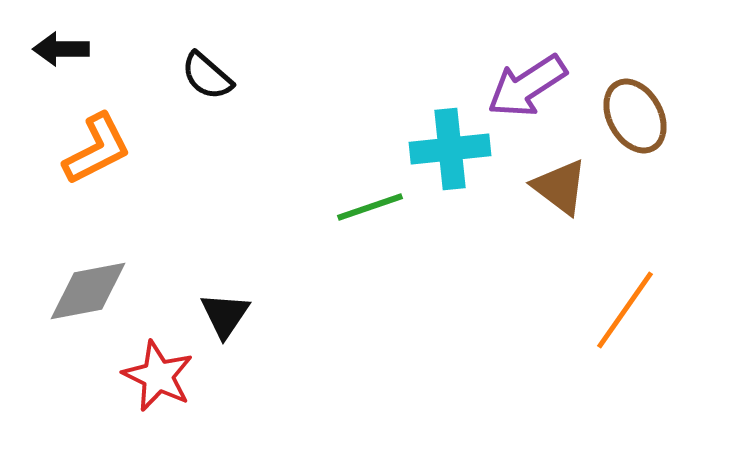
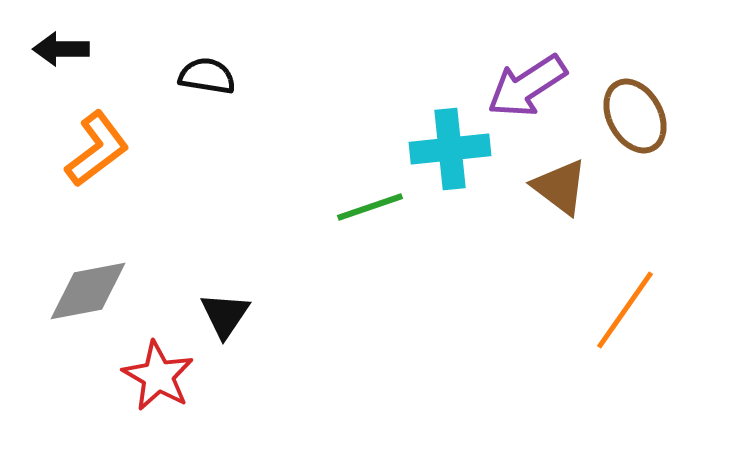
black semicircle: rotated 148 degrees clockwise
orange L-shape: rotated 10 degrees counterclockwise
red star: rotated 4 degrees clockwise
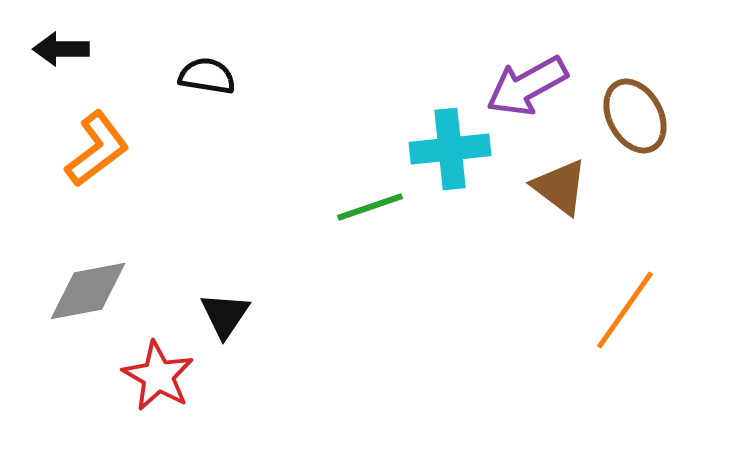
purple arrow: rotated 4 degrees clockwise
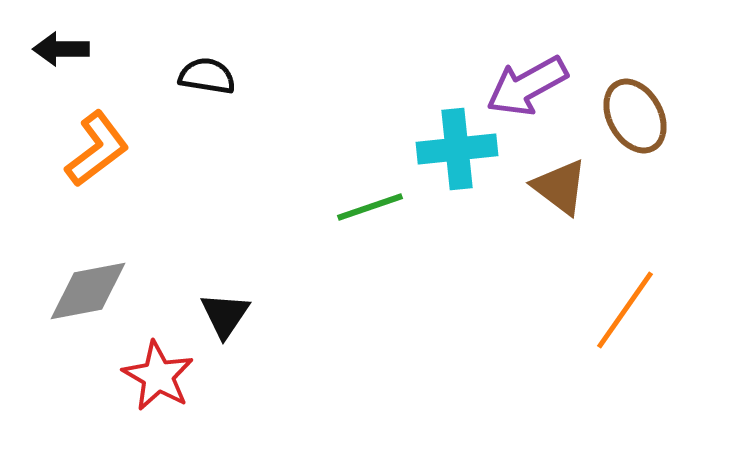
cyan cross: moved 7 px right
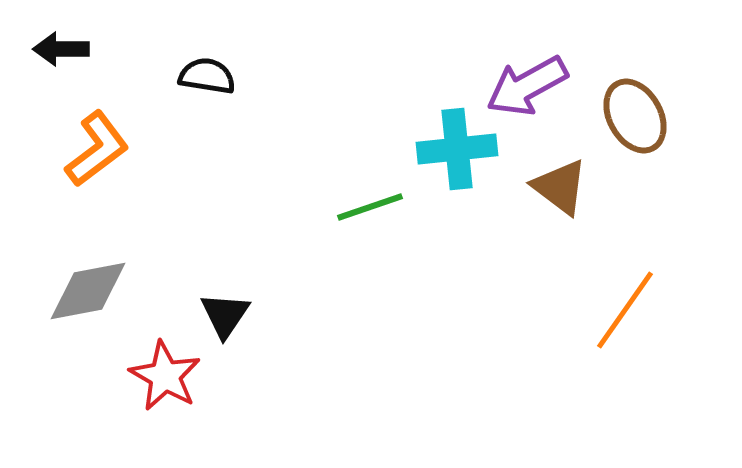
red star: moved 7 px right
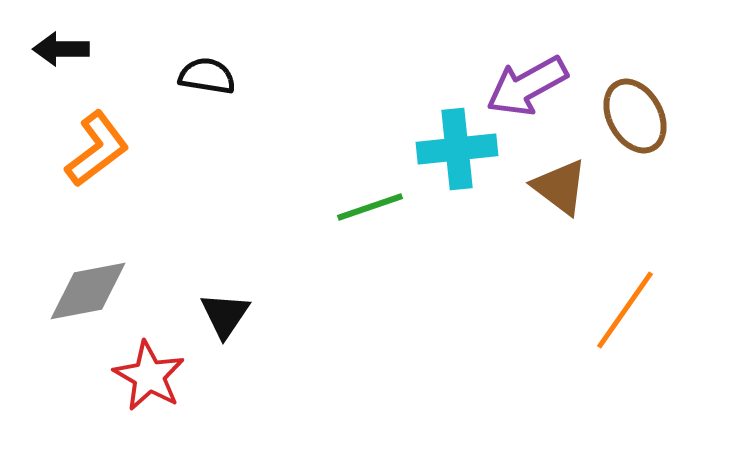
red star: moved 16 px left
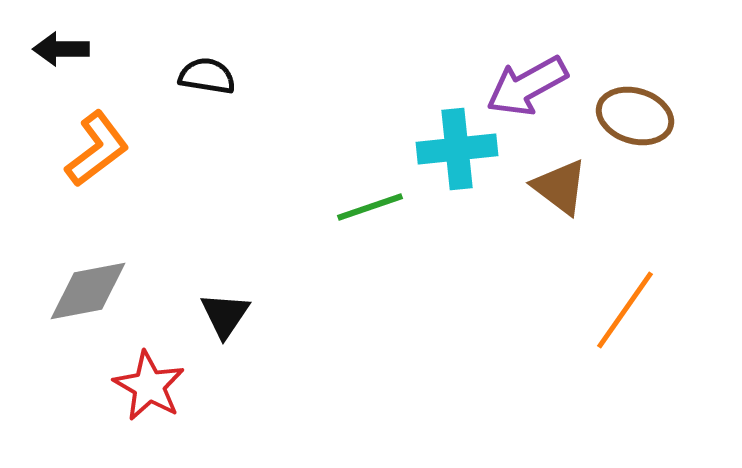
brown ellipse: rotated 44 degrees counterclockwise
red star: moved 10 px down
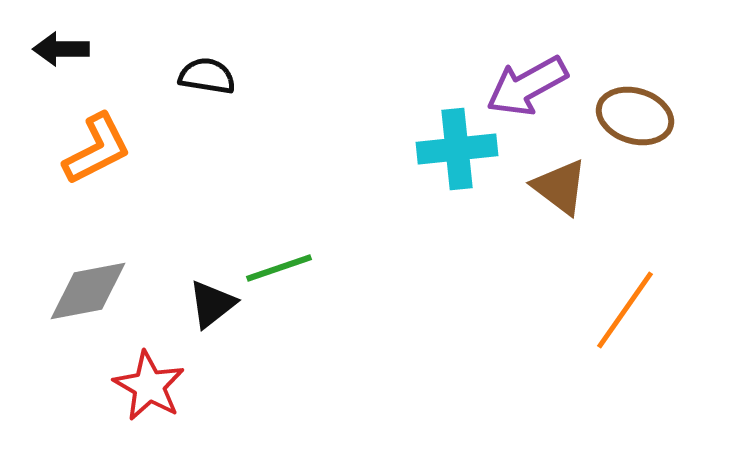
orange L-shape: rotated 10 degrees clockwise
green line: moved 91 px left, 61 px down
black triangle: moved 13 px left, 11 px up; rotated 18 degrees clockwise
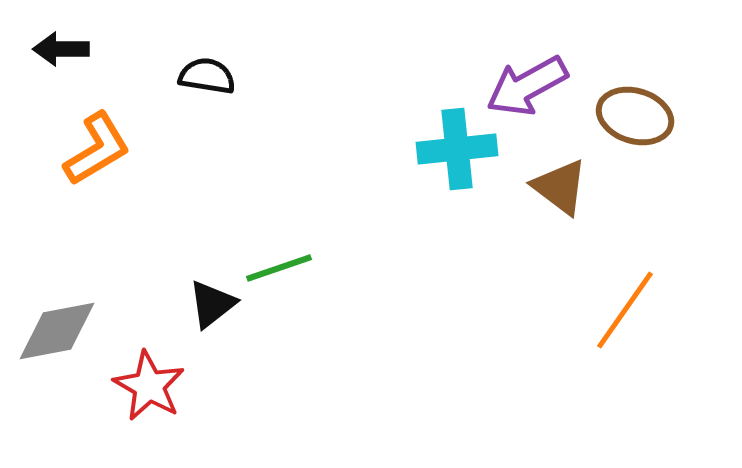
orange L-shape: rotated 4 degrees counterclockwise
gray diamond: moved 31 px left, 40 px down
